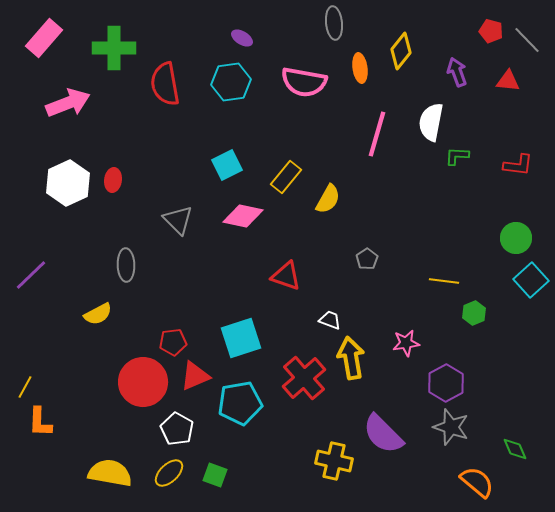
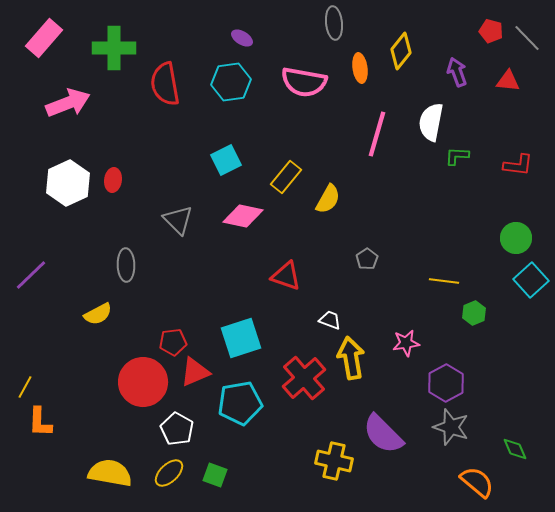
gray line at (527, 40): moved 2 px up
cyan square at (227, 165): moved 1 px left, 5 px up
red triangle at (195, 376): moved 4 px up
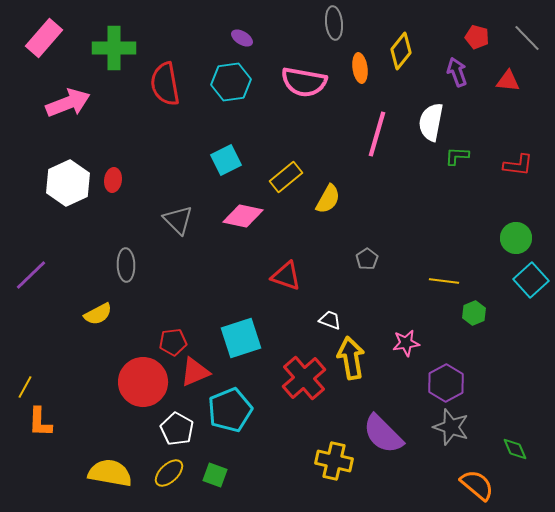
red pentagon at (491, 31): moved 14 px left, 6 px down
yellow rectangle at (286, 177): rotated 12 degrees clockwise
cyan pentagon at (240, 403): moved 10 px left, 7 px down; rotated 12 degrees counterclockwise
orange semicircle at (477, 482): moved 3 px down
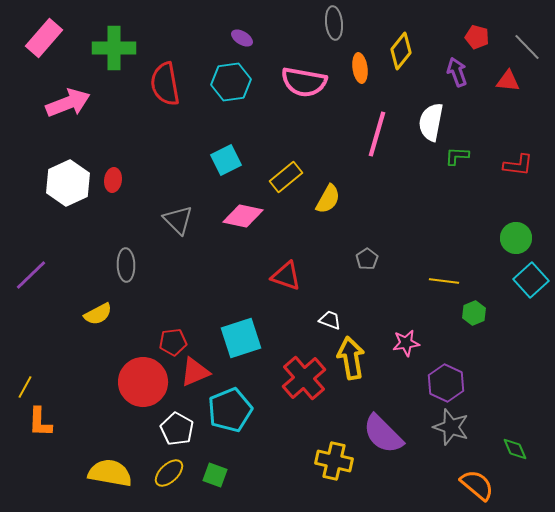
gray line at (527, 38): moved 9 px down
purple hexagon at (446, 383): rotated 6 degrees counterclockwise
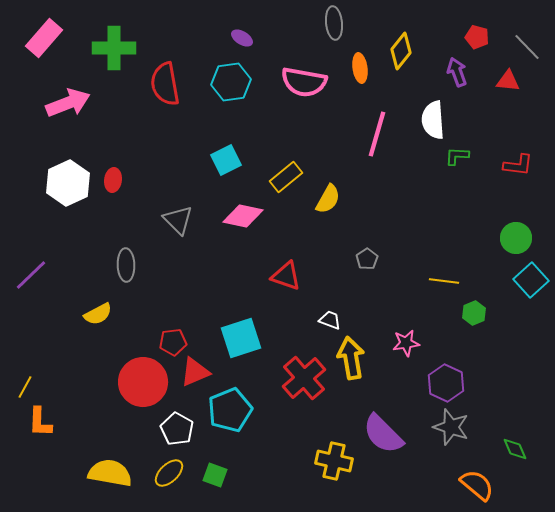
white semicircle at (431, 122): moved 2 px right, 2 px up; rotated 15 degrees counterclockwise
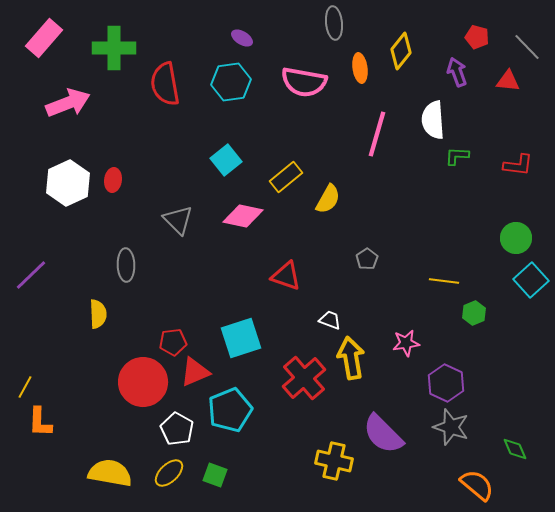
cyan square at (226, 160): rotated 12 degrees counterclockwise
yellow semicircle at (98, 314): rotated 64 degrees counterclockwise
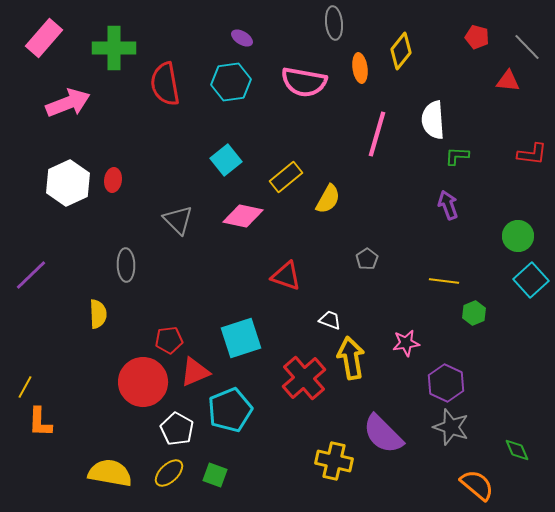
purple arrow at (457, 72): moved 9 px left, 133 px down
red L-shape at (518, 165): moved 14 px right, 11 px up
green circle at (516, 238): moved 2 px right, 2 px up
red pentagon at (173, 342): moved 4 px left, 2 px up
green diamond at (515, 449): moved 2 px right, 1 px down
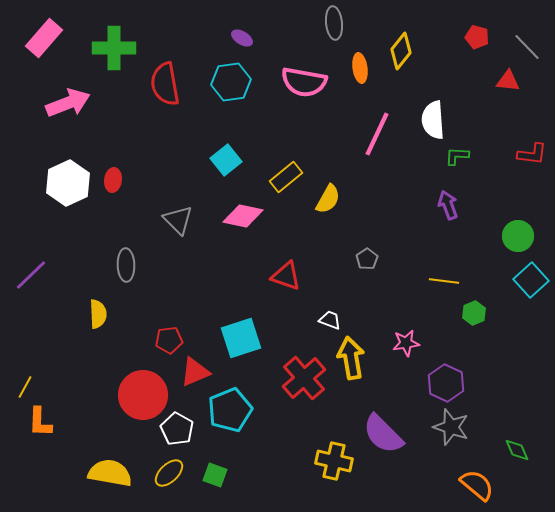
pink line at (377, 134): rotated 9 degrees clockwise
red circle at (143, 382): moved 13 px down
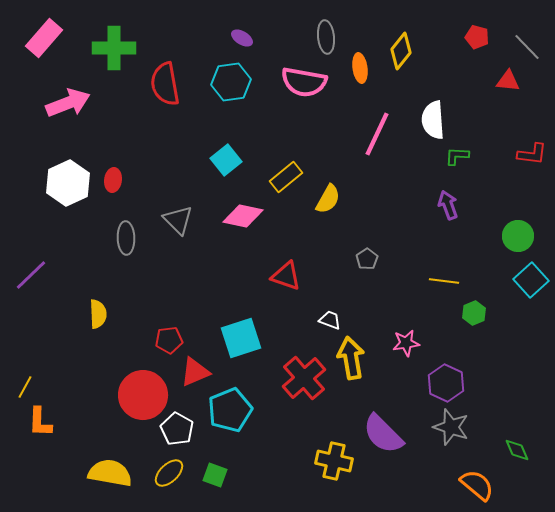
gray ellipse at (334, 23): moved 8 px left, 14 px down
gray ellipse at (126, 265): moved 27 px up
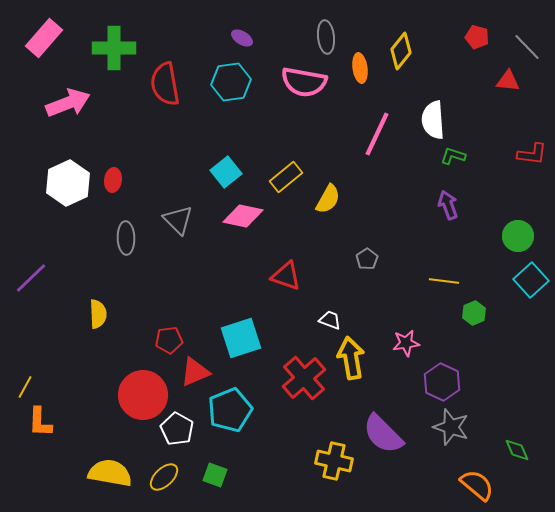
green L-shape at (457, 156): moved 4 px left; rotated 15 degrees clockwise
cyan square at (226, 160): moved 12 px down
purple line at (31, 275): moved 3 px down
purple hexagon at (446, 383): moved 4 px left, 1 px up
yellow ellipse at (169, 473): moved 5 px left, 4 px down
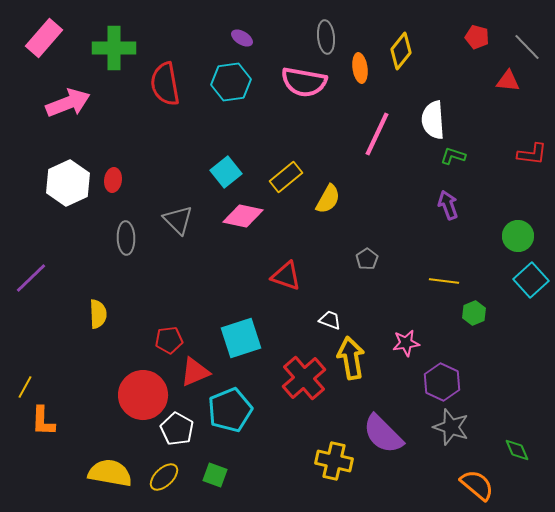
orange L-shape at (40, 422): moved 3 px right, 1 px up
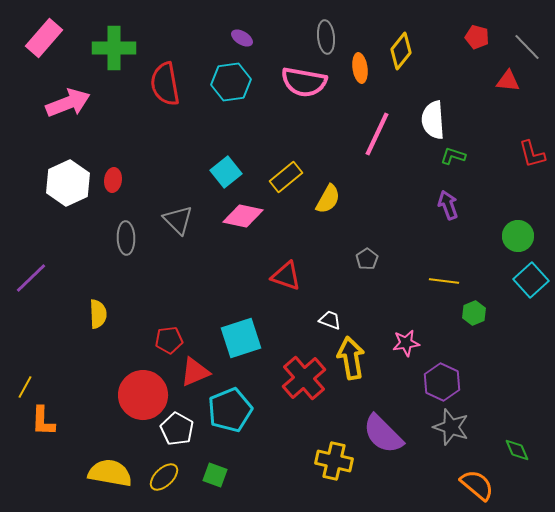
red L-shape at (532, 154): rotated 68 degrees clockwise
